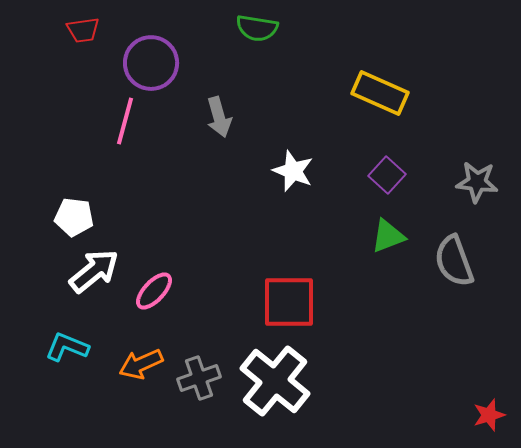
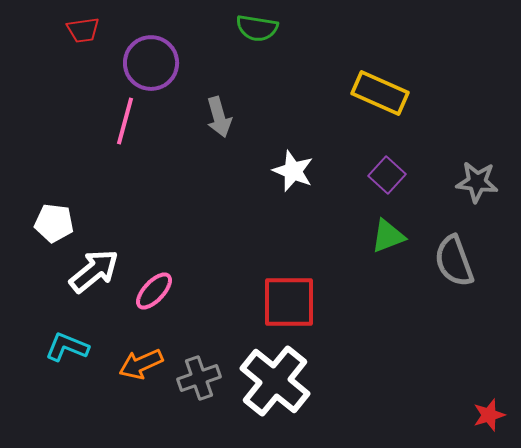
white pentagon: moved 20 px left, 6 px down
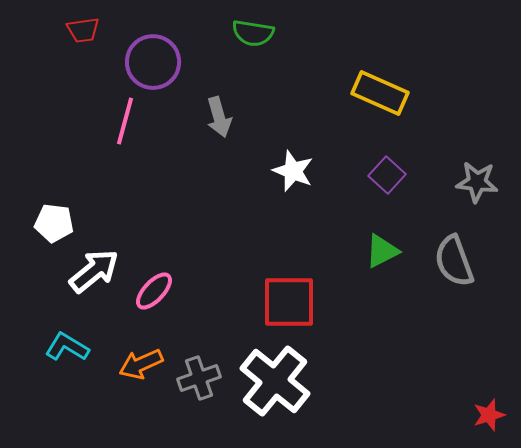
green semicircle: moved 4 px left, 5 px down
purple circle: moved 2 px right, 1 px up
green triangle: moved 6 px left, 15 px down; rotated 6 degrees counterclockwise
cyan L-shape: rotated 9 degrees clockwise
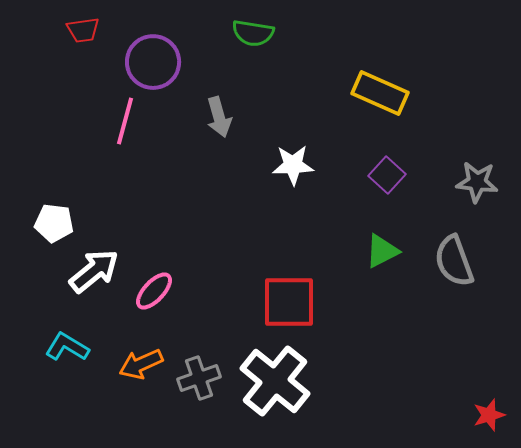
white star: moved 6 px up; rotated 24 degrees counterclockwise
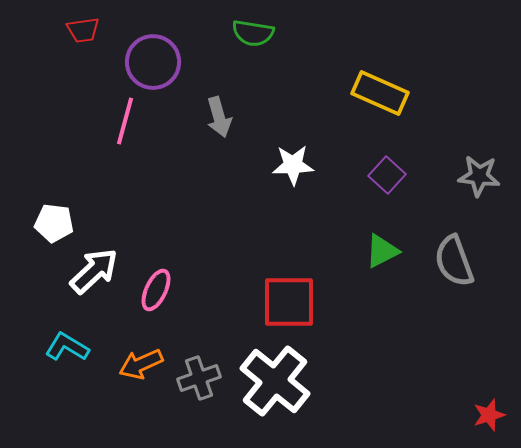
gray star: moved 2 px right, 6 px up
white arrow: rotated 4 degrees counterclockwise
pink ellipse: moved 2 px right, 1 px up; rotated 18 degrees counterclockwise
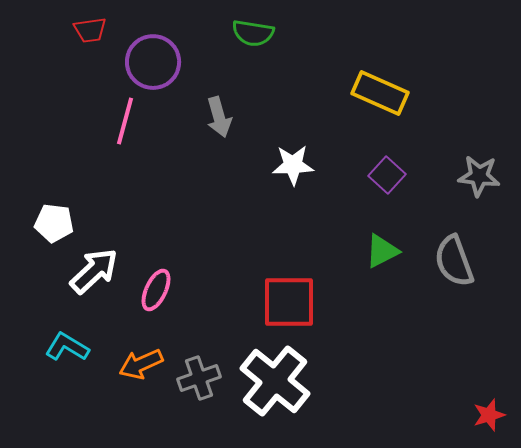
red trapezoid: moved 7 px right
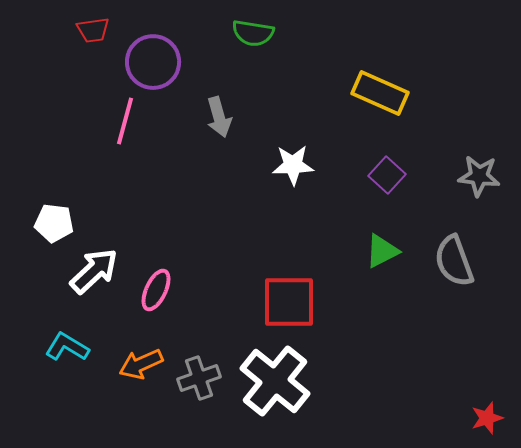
red trapezoid: moved 3 px right
red star: moved 2 px left, 3 px down
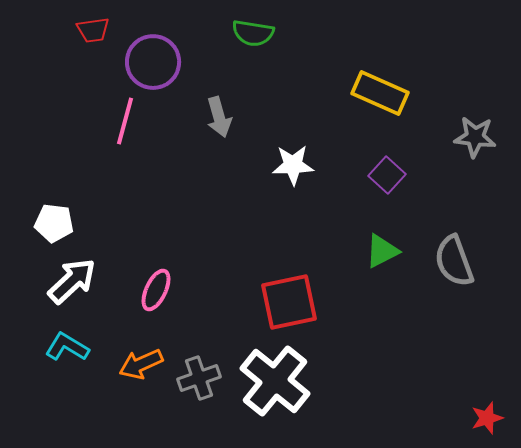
gray star: moved 4 px left, 39 px up
white arrow: moved 22 px left, 10 px down
red square: rotated 12 degrees counterclockwise
